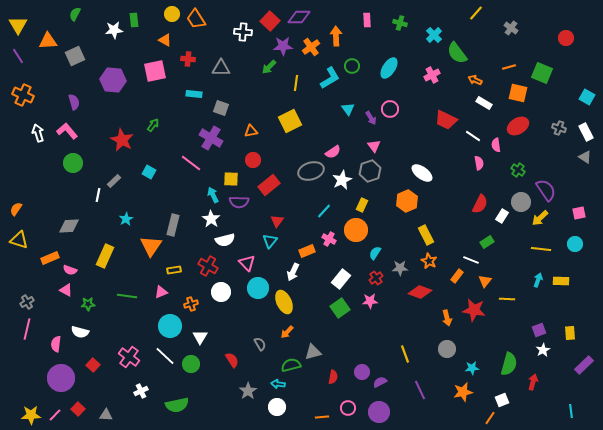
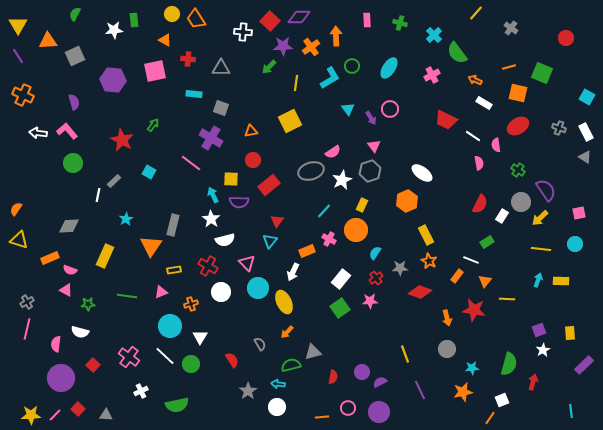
white arrow at (38, 133): rotated 66 degrees counterclockwise
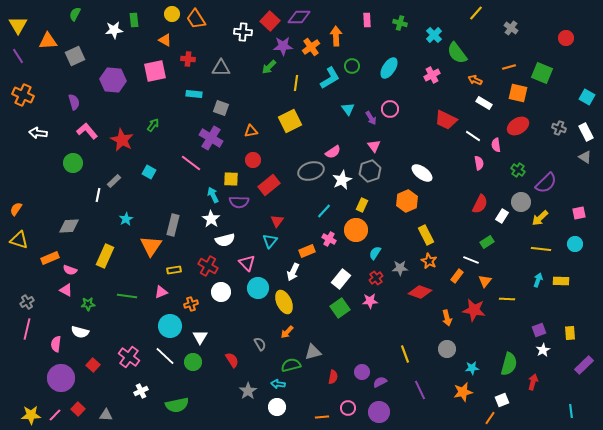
pink L-shape at (67, 131): moved 20 px right
purple semicircle at (546, 190): moved 7 px up; rotated 80 degrees clockwise
green circle at (191, 364): moved 2 px right, 2 px up
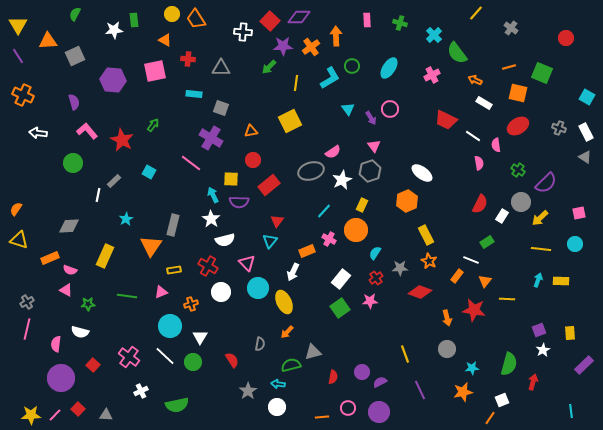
gray semicircle at (260, 344): rotated 40 degrees clockwise
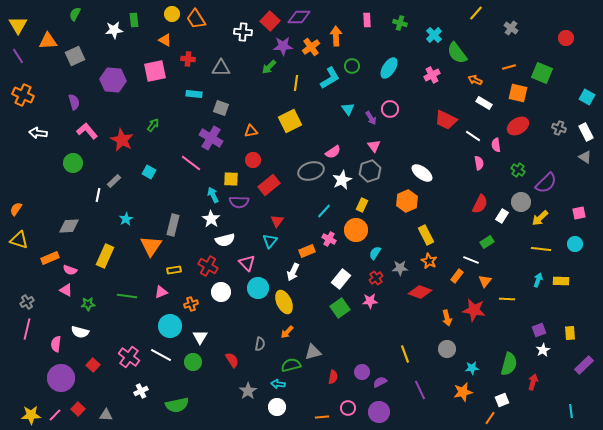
white line at (165, 356): moved 4 px left, 1 px up; rotated 15 degrees counterclockwise
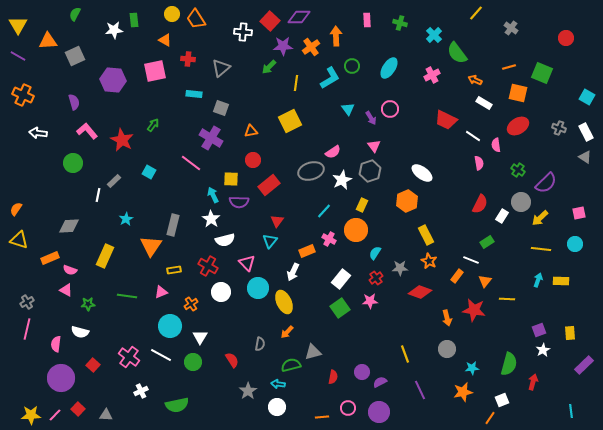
purple line at (18, 56): rotated 28 degrees counterclockwise
gray triangle at (221, 68): rotated 42 degrees counterclockwise
orange cross at (191, 304): rotated 16 degrees counterclockwise
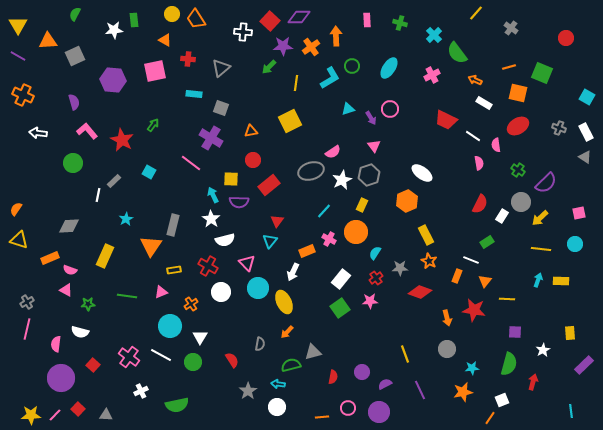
cyan triangle at (348, 109): rotated 48 degrees clockwise
gray hexagon at (370, 171): moved 1 px left, 4 px down
orange circle at (356, 230): moved 2 px down
orange rectangle at (457, 276): rotated 16 degrees counterclockwise
purple square at (539, 330): moved 24 px left, 2 px down; rotated 24 degrees clockwise
purple semicircle at (380, 382): moved 5 px right, 2 px down
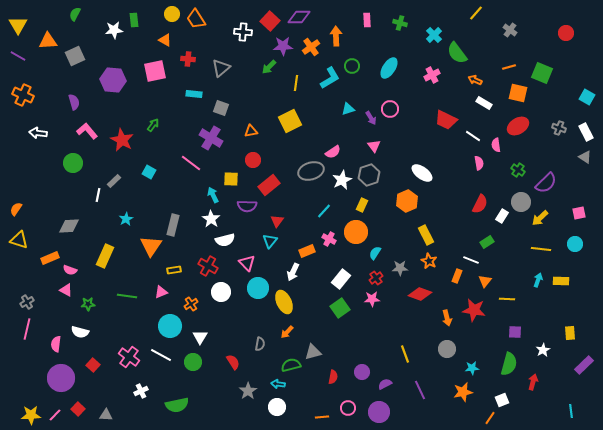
gray cross at (511, 28): moved 1 px left, 2 px down
red circle at (566, 38): moved 5 px up
purple semicircle at (239, 202): moved 8 px right, 4 px down
red diamond at (420, 292): moved 2 px down
pink star at (370, 301): moved 2 px right, 2 px up
red semicircle at (232, 360): moved 1 px right, 2 px down
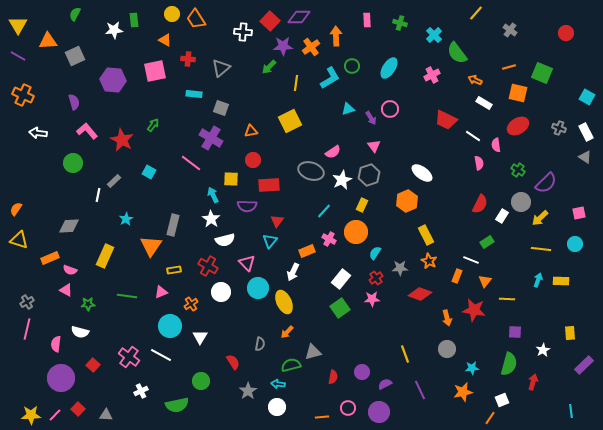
gray ellipse at (311, 171): rotated 35 degrees clockwise
red rectangle at (269, 185): rotated 35 degrees clockwise
green circle at (193, 362): moved 8 px right, 19 px down
